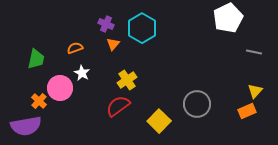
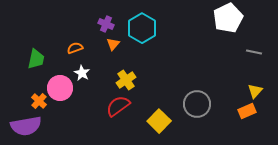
yellow cross: moved 1 px left
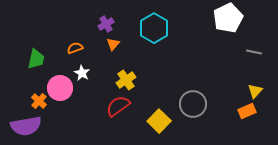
purple cross: rotated 35 degrees clockwise
cyan hexagon: moved 12 px right
gray circle: moved 4 px left
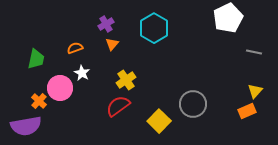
orange triangle: moved 1 px left
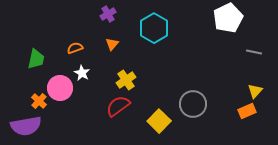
purple cross: moved 2 px right, 10 px up
